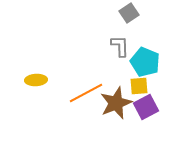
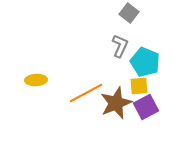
gray square: rotated 18 degrees counterclockwise
gray L-shape: rotated 25 degrees clockwise
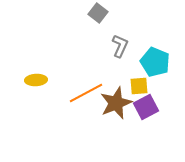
gray square: moved 31 px left
cyan pentagon: moved 10 px right
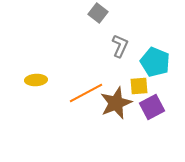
purple square: moved 6 px right
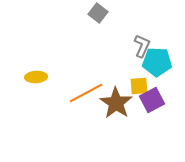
gray L-shape: moved 22 px right
cyan pentagon: moved 2 px right; rotated 20 degrees counterclockwise
yellow ellipse: moved 3 px up
brown star: rotated 16 degrees counterclockwise
purple square: moved 7 px up
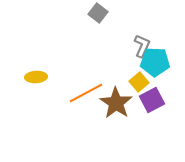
cyan pentagon: moved 2 px left
yellow square: moved 4 px up; rotated 36 degrees counterclockwise
